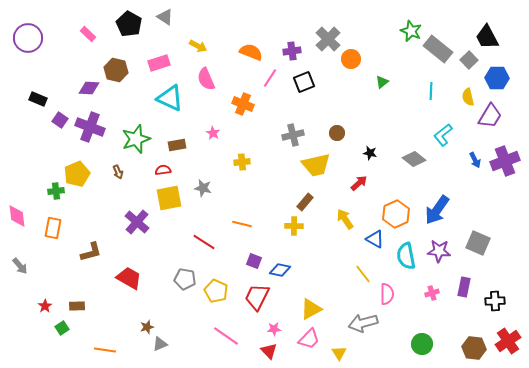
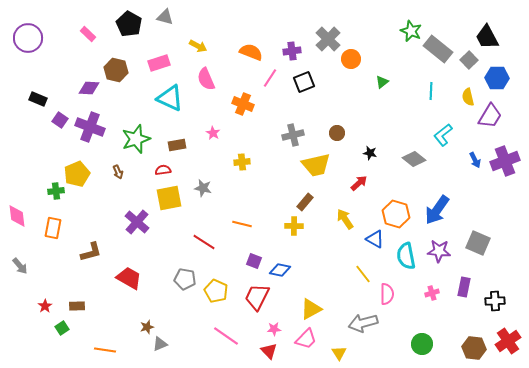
gray triangle at (165, 17): rotated 18 degrees counterclockwise
orange hexagon at (396, 214): rotated 20 degrees counterclockwise
pink trapezoid at (309, 339): moved 3 px left
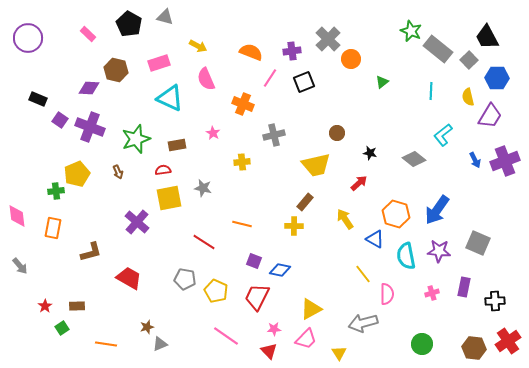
gray cross at (293, 135): moved 19 px left
orange line at (105, 350): moved 1 px right, 6 px up
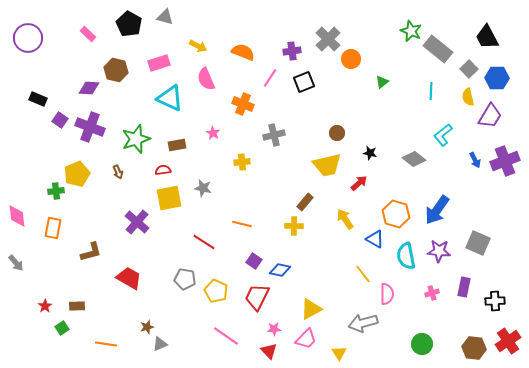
orange semicircle at (251, 52): moved 8 px left
gray square at (469, 60): moved 9 px down
yellow trapezoid at (316, 165): moved 11 px right
purple square at (254, 261): rotated 14 degrees clockwise
gray arrow at (20, 266): moved 4 px left, 3 px up
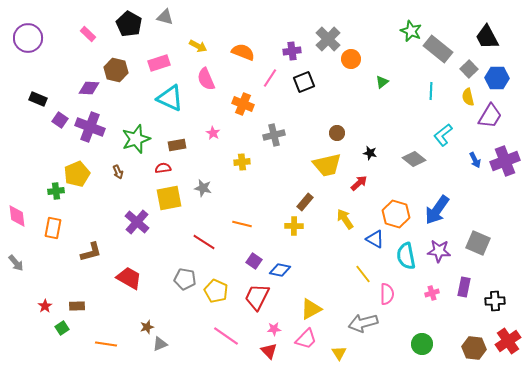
red semicircle at (163, 170): moved 2 px up
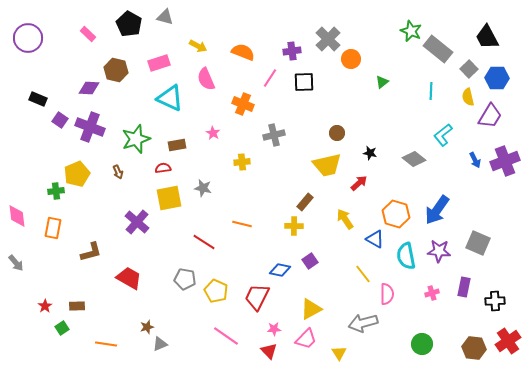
black square at (304, 82): rotated 20 degrees clockwise
purple square at (254, 261): moved 56 px right; rotated 21 degrees clockwise
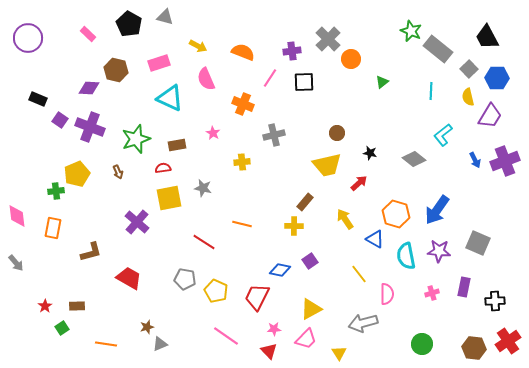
yellow line at (363, 274): moved 4 px left
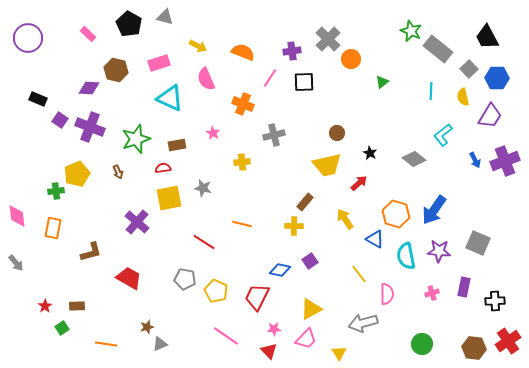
yellow semicircle at (468, 97): moved 5 px left
black star at (370, 153): rotated 16 degrees clockwise
blue arrow at (437, 210): moved 3 px left
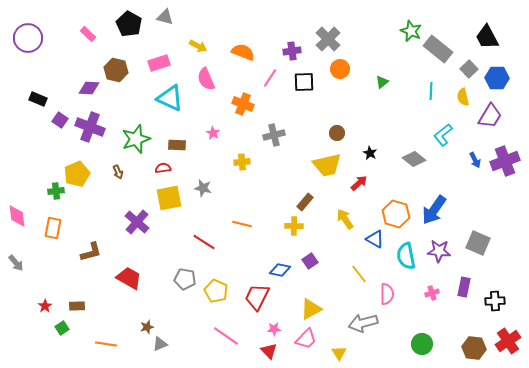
orange circle at (351, 59): moved 11 px left, 10 px down
brown rectangle at (177, 145): rotated 12 degrees clockwise
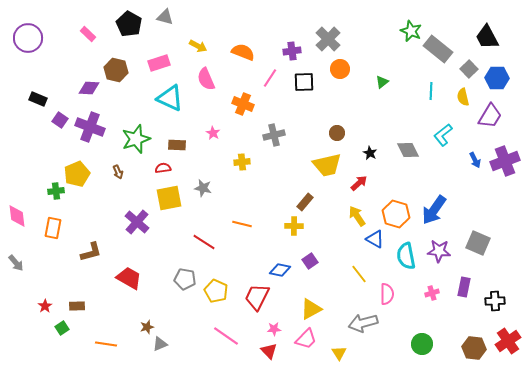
gray diamond at (414, 159): moved 6 px left, 9 px up; rotated 25 degrees clockwise
yellow arrow at (345, 219): moved 12 px right, 3 px up
